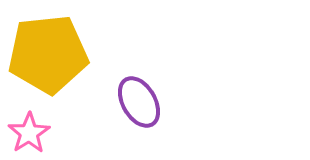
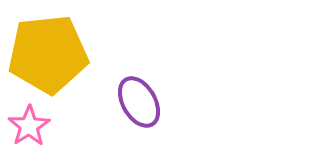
pink star: moved 7 px up
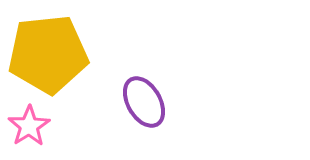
purple ellipse: moved 5 px right
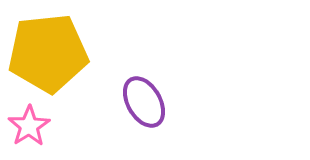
yellow pentagon: moved 1 px up
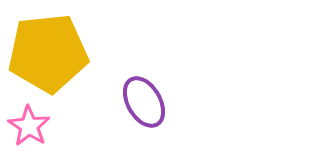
pink star: rotated 6 degrees counterclockwise
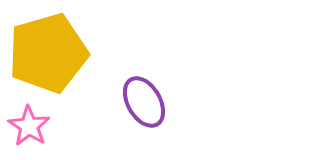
yellow pentagon: rotated 10 degrees counterclockwise
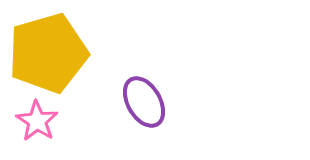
pink star: moved 8 px right, 5 px up
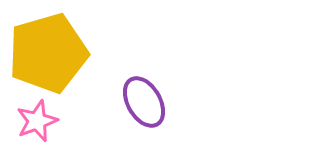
pink star: rotated 18 degrees clockwise
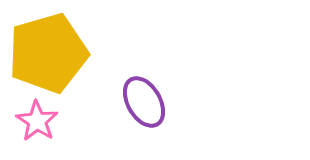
pink star: rotated 18 degrees counterclockwise
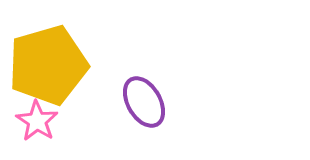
yellow pentagon: moved 12 px down
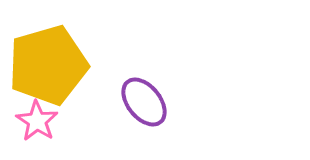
purple ellipse: rotated 9 degrees counterclockwise
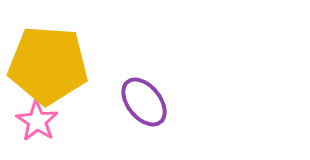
yellow pentagon: rotated 20 degrees clockwise
